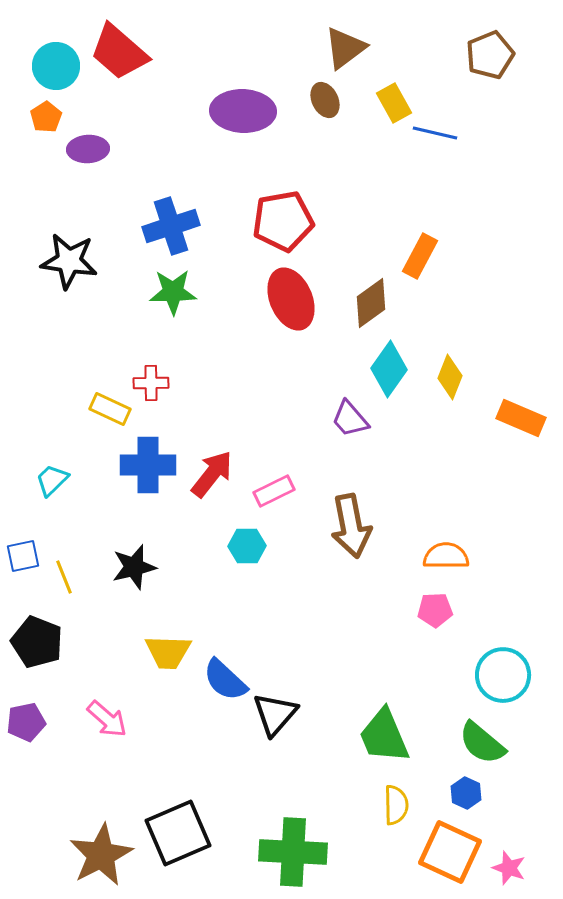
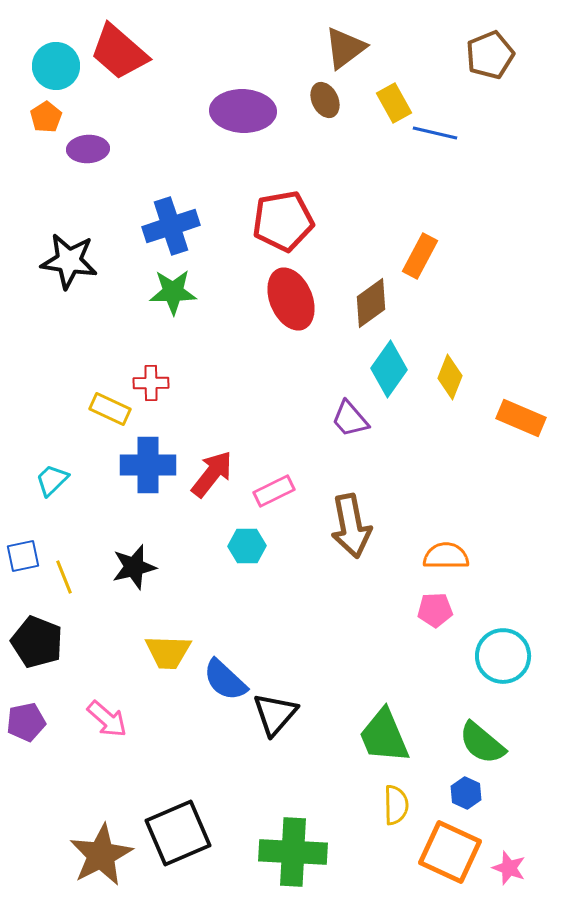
cyan circle at (503, 675): moved 19 px up
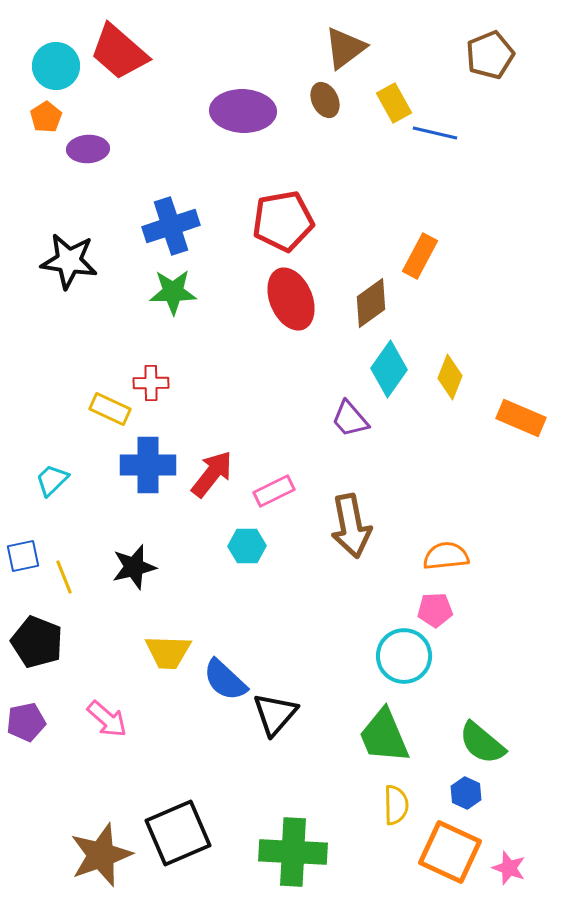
orange semicircle at (446, 556): rotated 6 degrees counterclockwise
cyan circle at (503, 656): moved 99 px left
brown star at (101, 855): rotated 8 degrees clockwise
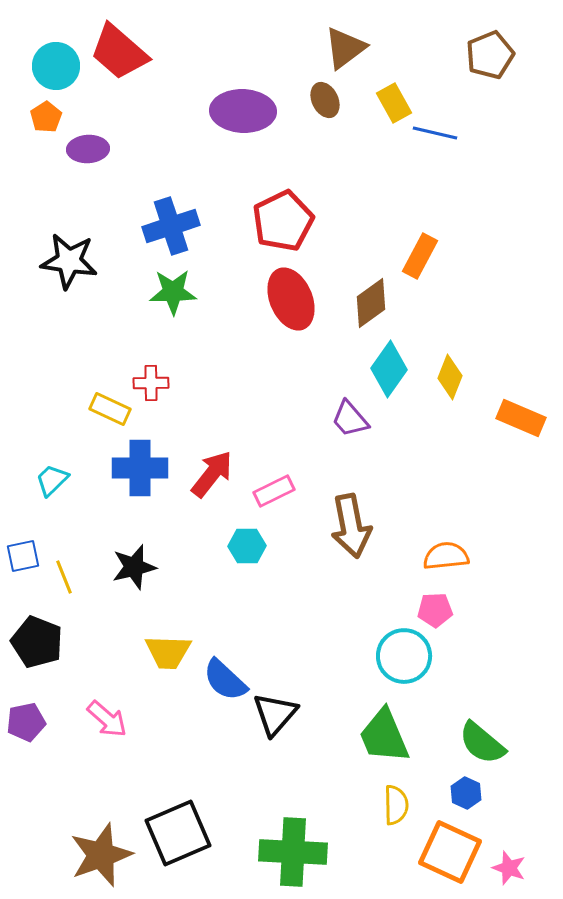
red pentagon at (283, 221): rotated 16 degrees counterclockwise
blue cross at (148, 465): moved 8 px left, 3 px down
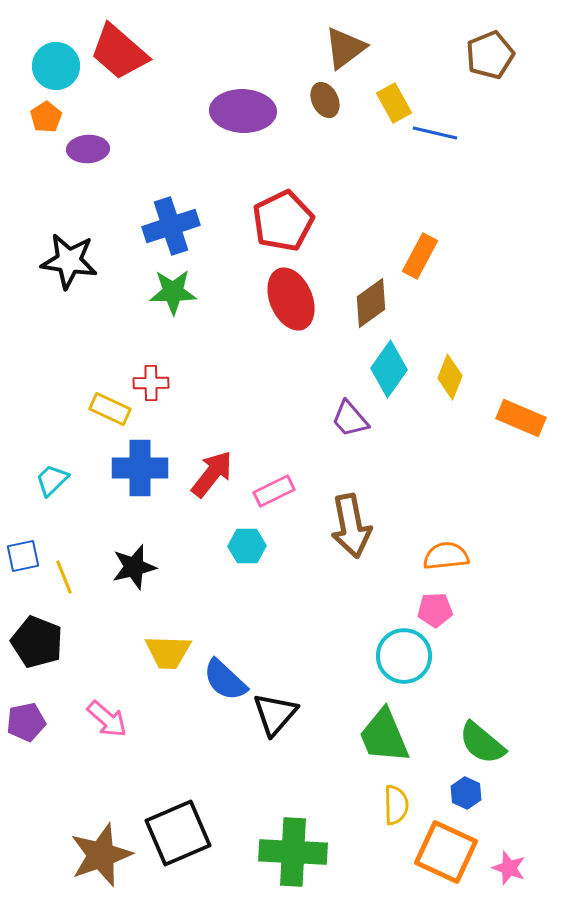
orange square at (450, 852): moved 4 px left
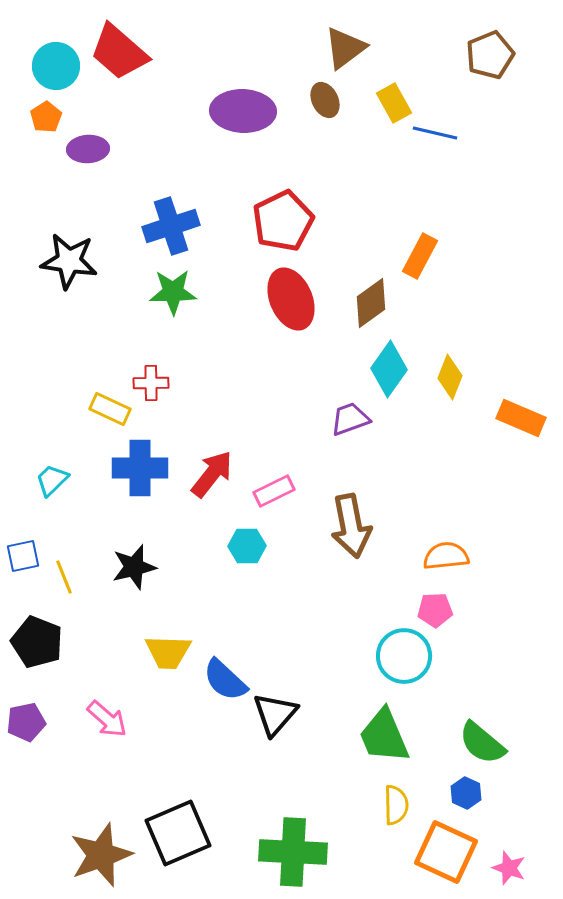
purple trapezoid at (350, 419): rotated 111 degrees clockwise
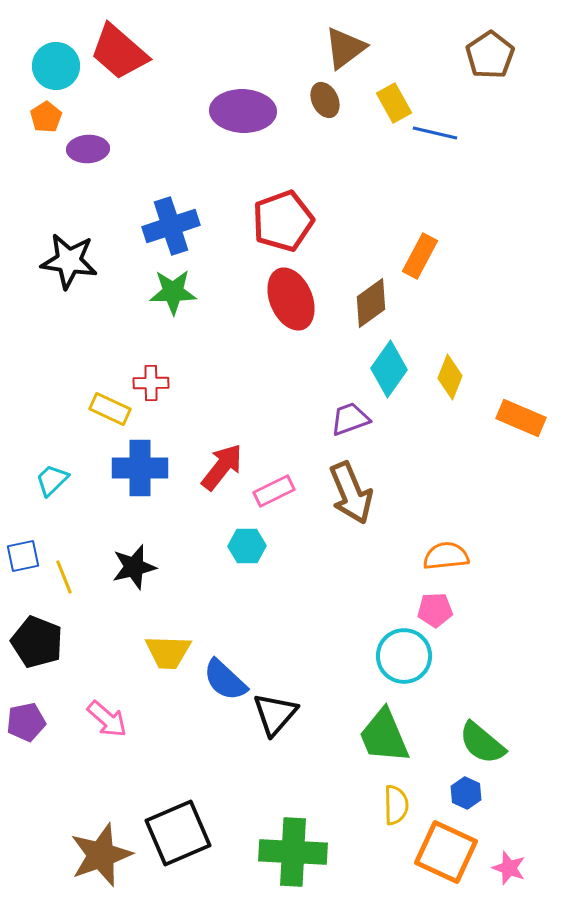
brown pentagon at (490, 55): rotated 12 degrees counterclockwise
red pentagon at (283, 221): rotated 6 degrees clockwise
red arrow at (212, 474): moved 10 px right, 7 px up
brown arrow at (351, 526): moved 33 px up; rotated 12 degrees counterclockwise
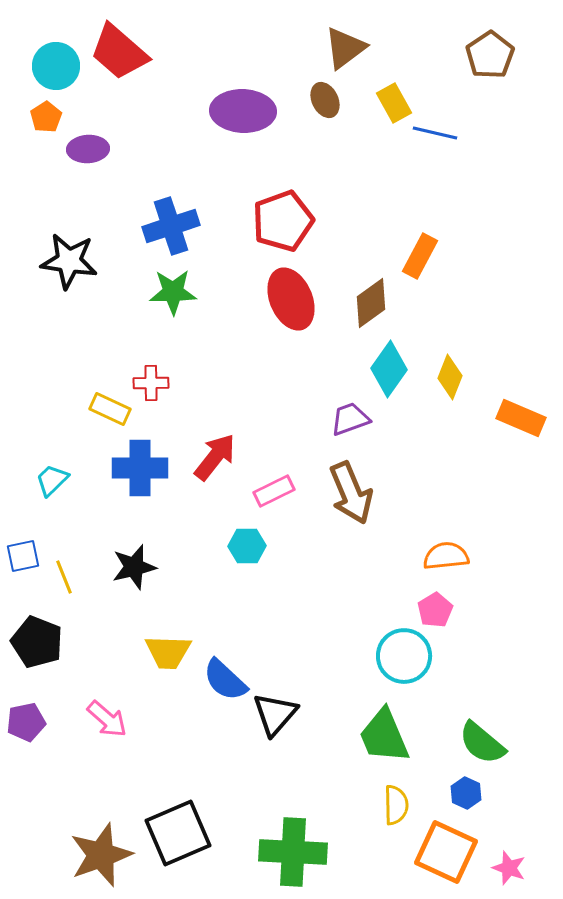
red arrow at (222, 467): moved 7 px left, 10 px up
pink pentagon at (435, 610): rotated 28 degrees counterclockwise
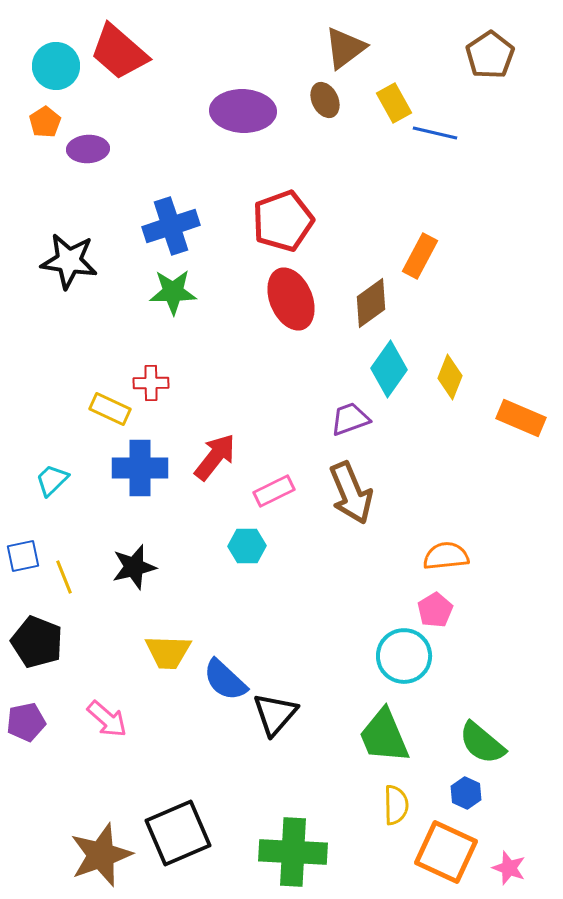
orange pentagon at (46, 117): moved 1 px left, 5 px down
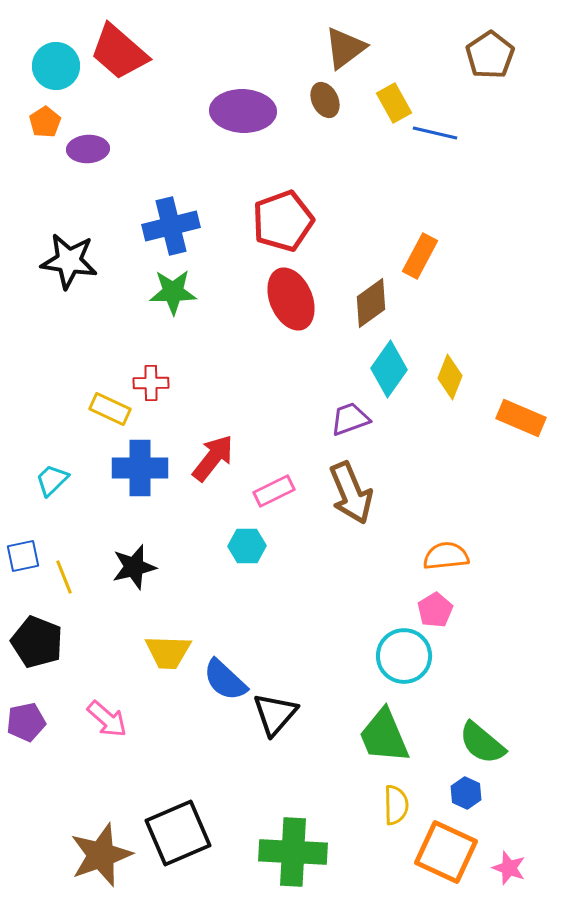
blue cross at (171, 226): rotated 4 degrees clockwise
red arrow at (215, 457): moved 2 px left, 1 px down
